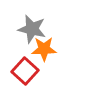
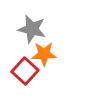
orange star: moved 5 px down
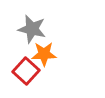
red square: moved 1 px right
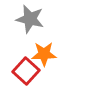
gray star: moved 2 px left, 10 px up
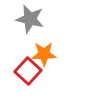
red square: moved 2 px right
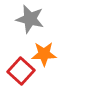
red square: moved 7 px left
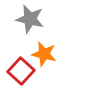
orange star: rotated 15 degrees clockwise
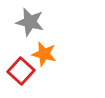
gray star: moved 3 px down
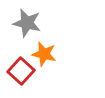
gray star: moved 3 px left, 1 px down
